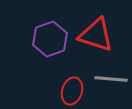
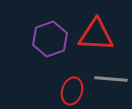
red triangle: rotated 15 degrees counterclockwise
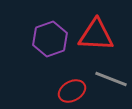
gray line: rotated 16 degrees clockwise
red ellipse: rotated 44 degrees clockwise
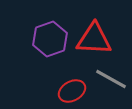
red triangle: moved 2 px left, 4 px down
gray line: rotated 8 degrees clockwise
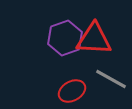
purple hexagon: moved 15 px right, 1 px up
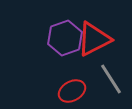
red triangle: rotated 30 degrees counterclockwise
gray line: rotated 28 degrees clockwise
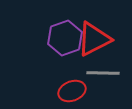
gray line: moved 8 px left, 6 px up; rotated 56 degrees counterclockwise
red ellipse: rotated 8 degrees clockwise
